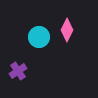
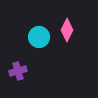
purple cross: rotated 18 degrees clockwise
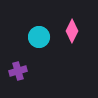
pink diamond: moved 5 px right, 1 px down
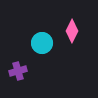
cyan circle: moved 3 px right, 6 px down
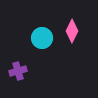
cyan circle: moved 5 px up
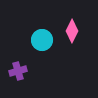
cyan circle: moved 2 px down
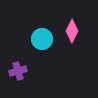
cyan circle: moved 1 px up
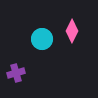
purple cross: moved 2 px left, 2 px down
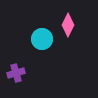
pink diamond: moved 4 px left, 6 px up
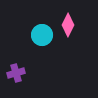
cyan circle: moved 4 px up
